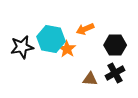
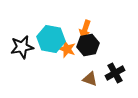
orange arrow: rotated 48 degrees counterclockwise
black hexagon: moved 27 px left; rotated 10 degrees counterclockwise
orange star: rotated 12 degrees counterclockwise
brown triangle: rotated 14 degrees clockwise
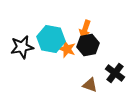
black cross: rotated 24 degrees counterclockwise
brown triangle: moved 6 px down
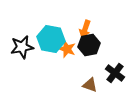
black hexagon: moved 1 px right
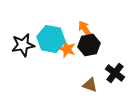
orange arrow: rotated 126 degrees clockwise
black star: moved 1 px right, 2 px up
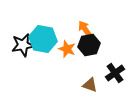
cyan hexagon: moved 8 px left
black cross: rotated 18 degrees clockwise
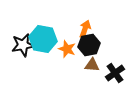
orange arrow: rotated 54 degrees clockwise
brown triangle: moved 2 px right, 20 px up; rotated 14 degrees counterclockwise
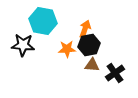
cyan hexagon: moved 18 px up
black star: rotated 15 degrees clockwise
orange star: rotated 24 degrees counterclockwise
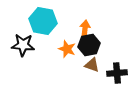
orange arrow: rotated 12 degrees counterclockwise
orange star: rotated 24 degrees clockwise
brown triangle: rotated 14 degrees clockwise
black cross: moved 2 px right; rotated 30 degrees clockwise
